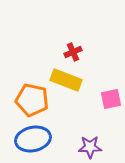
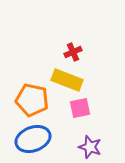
yellow rectangle: moved 1 px right
pink square: moved 31 px left, 9 px down
blue ellipse: rotated 8 degrees counterclockwise
purple star: rotated 20 degrees clockwise
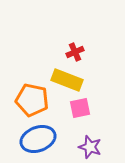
red cross: moved 2 px right
blue ellipse: moved 5 px right
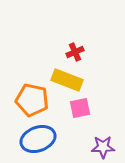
purple star: moved 13 px right; rotated 20 degrees counterclockwise
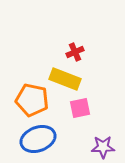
yellow rectangle: moved 2 px left, 1 px up
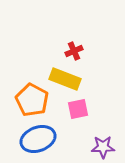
red cross: moved 1 px left, 1 px up
orange pentagon: rotated 16 degrees clockwise
pink square: moved 2 px left, 1 px down
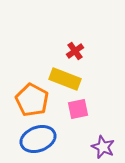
red cross: moved 1 px right; rotated 12 degrees counterclockwise
purple star: rotated 25 degrees clockwise
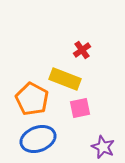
red cross: moved 7 px right, 1 px up
orange pentagon: moved 1 px up
pink square: moved 2 px right, 1 px up
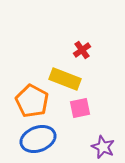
orange pentagon: moved 2 px down
